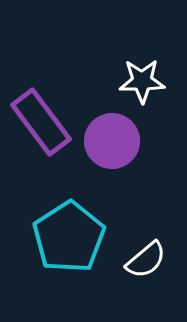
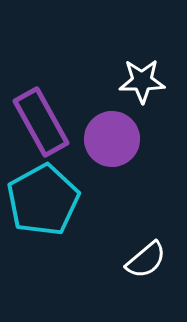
purple rectangle: rotated 8 degrees clockwise
purple circle: moved 2 px up
cyan pentagon: moved 26 px left, 37 px up; rotated 4 degrees clockwise
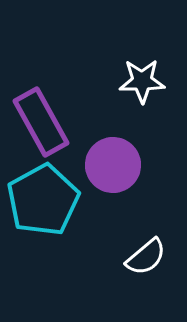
purple circle: moved 1 px right, 26 px down
white semicircle: moved 3 px up
